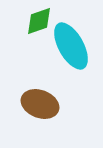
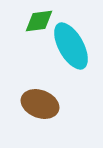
green diamond: rotated 12 degrees clockwise
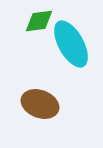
cyan ellipse: moved 2 px up
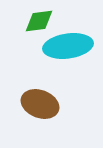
cyan ellipse: moved 3 px left, 2 px down; rotated 69 degrees counterclockwise
